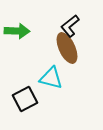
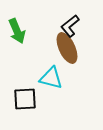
green arrow: rotated 65 degrees clockwise
black square: rotated 25 degrees clockwise
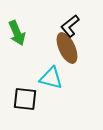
green arrow: moved 2 px down
black square: rotated 10 degrees clockwise
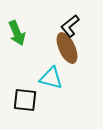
black square: moved 1 px down
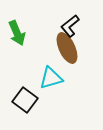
cyan triangle: rotated 30 degrees counterclockwise
black square: rotated 30 degrees clockwise
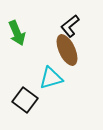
brown ellipse: moved 2 px down
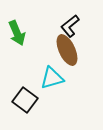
cyan triangle: moved 1 px right
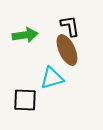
black L-shape: rotated 120 degrees clockwise
green arrow: moved 8 px right, 2 px down; rotated 75 degrees counterclockwise
black square: rotated 35 degrees counterclockwise
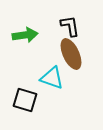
brown ellipse: moved 4 px right, 4 px down
cyan triangle: rotated 35 degrees clockwise
black square: rotated 15 degrees clockwise
